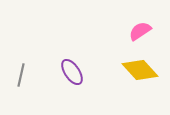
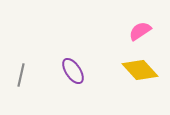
purple ellipse: moved 1 px right, 1 px up
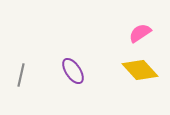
pink semicircle: moved 2 px down
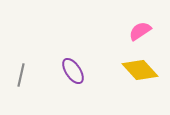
pink semicircle: moved 2 px up
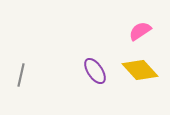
purple ellipse: moved 22 px right
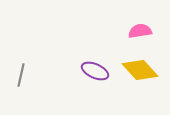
pink semicircle: rotated 25 degrees clockwise
purple ellipse: rotated 32 degrees counterclockwise
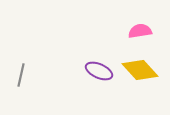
purple ellipse: moved 4 px right
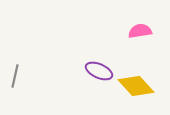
yellow diamond: moved 4 px left, 16 px down
gray line: moved 6 px left, 1 px down
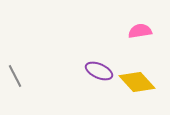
gray line: rotated 40 degrees counterclockwise
yellow diamond: moved 1 px right, 4 px up
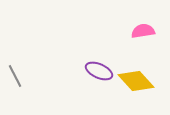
pink semicircle: moved 3 px right
yellow diamond: moved 1 px left, 1 px up
